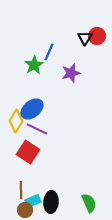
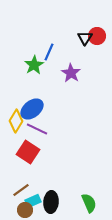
purple star: rotated 24 degrees counterclockwise
brown line: rotated 54 degrees clockwise
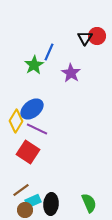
black ellipse: moved 2 px down
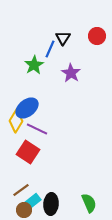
black triangle: moved 22 px left
blue line: moved 1 px right, 3 px up
blue ellipse: moved 5 px left, 1 px up
cyan rectangle: rotated 14 degrees counterclockwise
brown circle: moved 1 px left
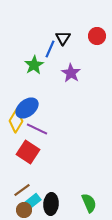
brown line: moved 1 px right
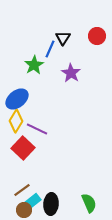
blue ellipse: moved 10 px left, 9 px up
red square: moved 5 px left, 4 px up; rotated 10 degrees clockwise
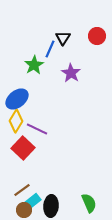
black ellipse: moved 2 px down
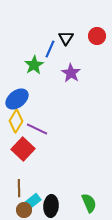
black triangle: moved 3 px right
red square: moved 1 px down
brown line: moved 3 px left, 2 px up; rotated 54 degrees counterclockwise
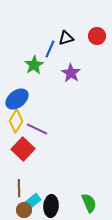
black triangle: rotated 42 degrees clockwise
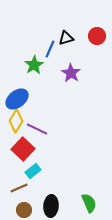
brown line: rotated 66 degrees clockwise
cyan rectangle: moved 30 px up
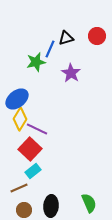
green star: moved 2 px right, 3 px up; rotated 18 degrees clockwise
yellow diamond: moved 4 px right, 2 px up
red square: moved 7 px right
